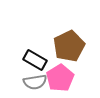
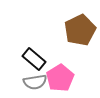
brown pentagon: moved 11 px right, 16 px up
black rectangle: moved 1 px left, 1 px up; rotated 10 degrees clockwise
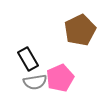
black rectangle: moved 6 px left; rotated 20 degrees clockwise
pink pentagon: rotated 8 degrees clockwise
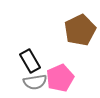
black rectangle: moved 2 px right, 2 px down
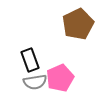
brown pentagon: moved 2 px left, 6 px up
black rectangle: moved 1 px up; rotated 10 degrees clockwise
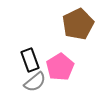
pink pentagon: moved 11 px up; rotated 8 degrees counterclockwise
gray semicircle: rotated 30 degrees counterclockwise
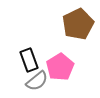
black rectangle: moved 1 px left
gray semicircle: moved 2 px right, 1 px up
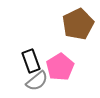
black rectangle: moved 2 px right, 1 px down
